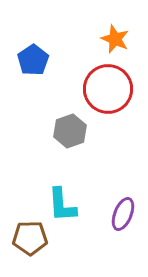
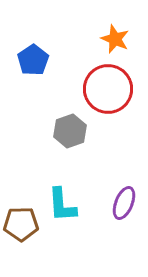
purple ellipse: moved 1 px right, 11 px up
brown pentagon: moved 9 px left, 14 px up
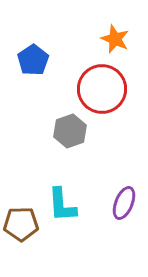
red circle: moved 6 px left
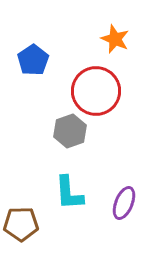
red circle: moved 6 px left, 2 px down
cyan L-shape: moved 7 px right, 12 px up
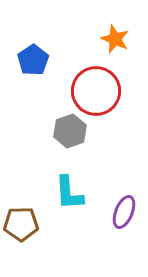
purple ellipse: moved 9 px down
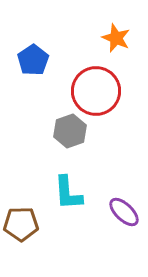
orange star: moved 1 px right, 1 px up
cyan L-shape: moved 1 px left
purple ellipse: rotated 68 degrees counterclockwise
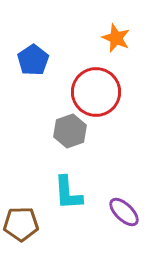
red circle: moved 1 px down
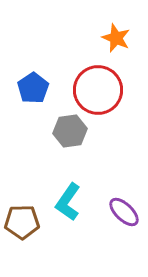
blue pentagon: moved 28 px down
red circle: moved 2 px right, 2 px up
gray hexagon: rotated 12 degrees clockwise
cyan L-shape: moved 9 px down; rotated 39 degrees clockwise
brown pentagon: moved 1 px right, 2 px up
